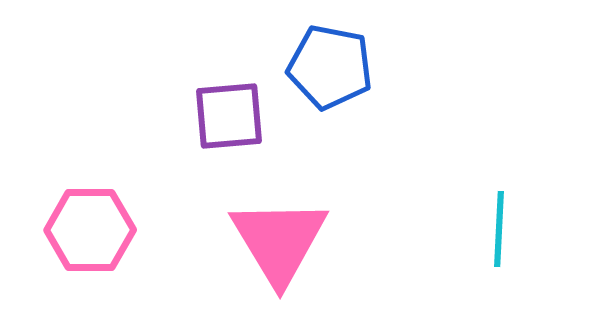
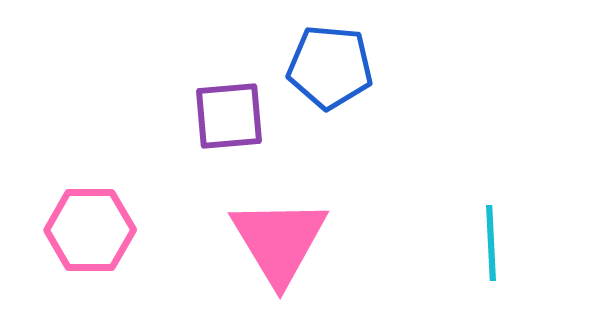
blue pentagon: rotated 6 degrees counterclockwise
cyan line: moved 8 px left, 14 px down; rotated 6 degrees counterclockwise
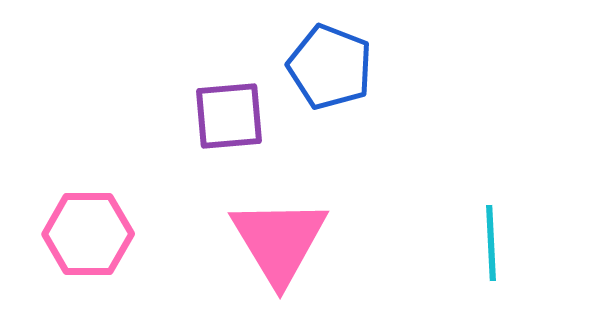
blue pentagon: rotated 16 degrees clockwise
pink hexagon: moved 2 px left, 4 px down
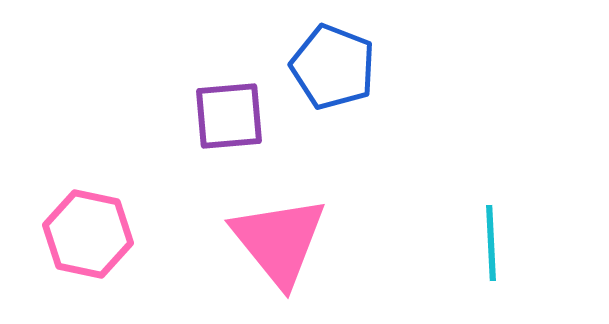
blue pentagon: moved 3 px right
pink hexagon: rotated 12 degrees clockwise
pink triangle: rotated 8 degrees counterclockwise
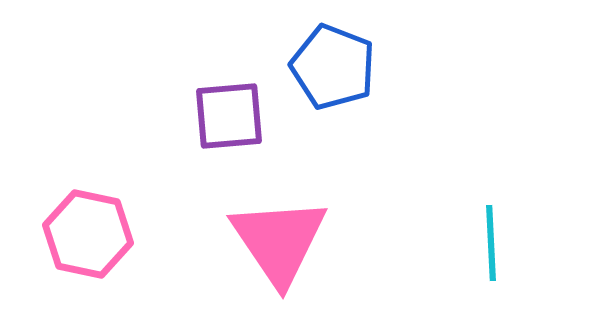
pink triangle: rotated 5 degrees clockwise
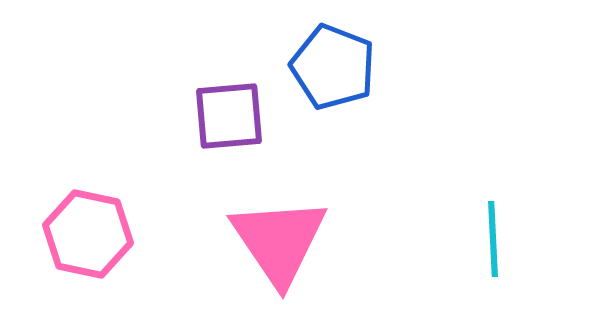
cyan line: moved 2 px right, 4 px up
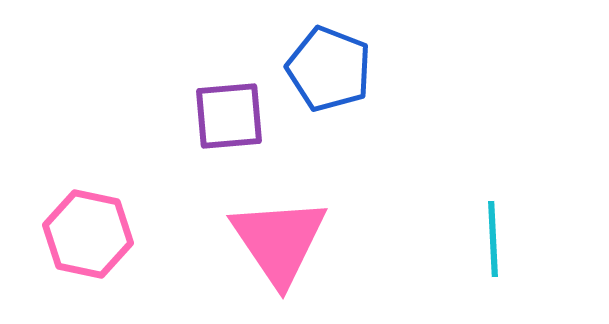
blue pentagon: moved 4 px left, 2 px down
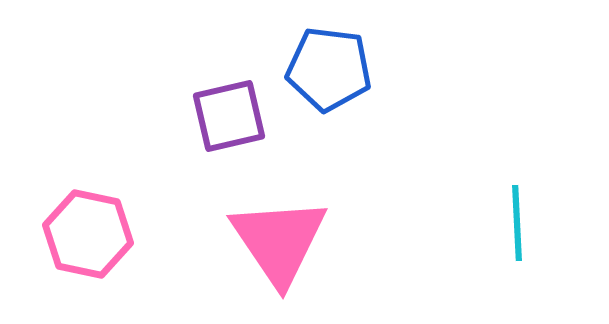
blue pentagon: rotated 14 degrees counterclockwise
purple square: rotated 8 degrees counterclockwise
cyan line: moved 24 px right, 16 px up
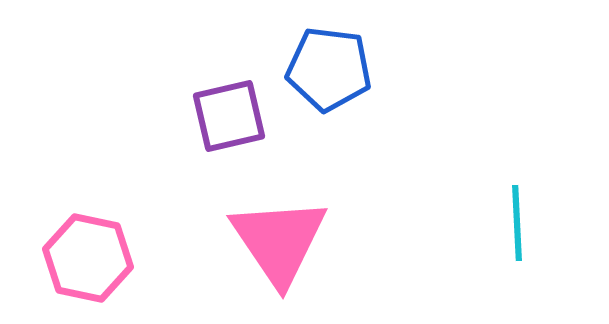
pink hexagon: moved 24 px down
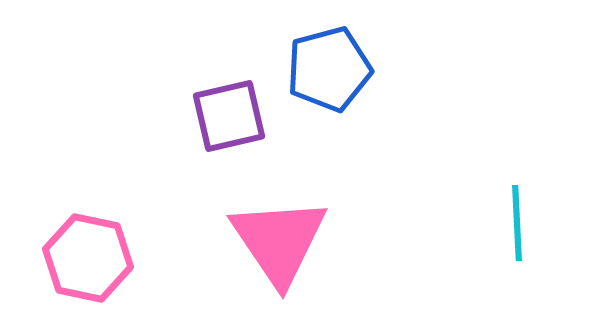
blue pentagon: rotated 22 degrees counterclockwise
